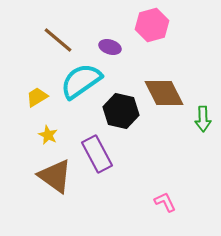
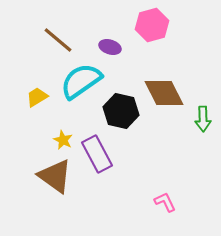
yellow star: moved 15 px right, 5 px down
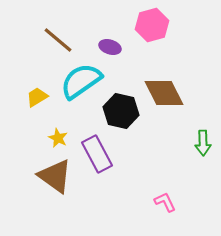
green arrow: moved 24 px down
yellow star: moved 5 px left, 2 px up
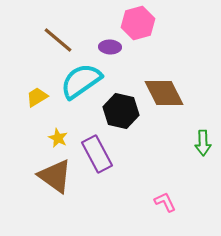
pink hexagon: moved 14 px left, 2 px up
purple ellipse: rotated 15 degrees counterclockwise
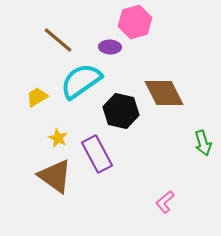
pink hexagon: moved 3 px left, 1 px up
green arrow: rotated 15 degrees counterclockwise
pink L-shape: rotated 105 degrees counterclockwise
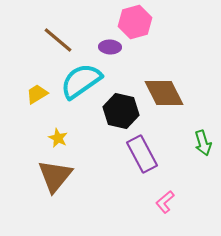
yellow trapezoid: moved 3 px up
purple rectangle: moved 45 px right
brown triangle: rotated 33 degrees clockwise
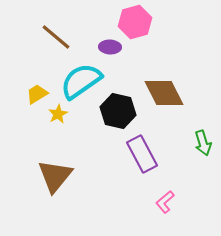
brown line: moved 2 px left, 3 px up
black hexagon: moved 3 px left
yellow star: moved 24 px up; rotated 18 degrees clockwise
